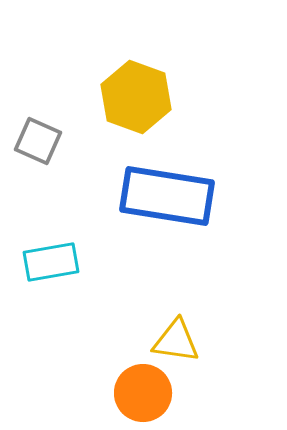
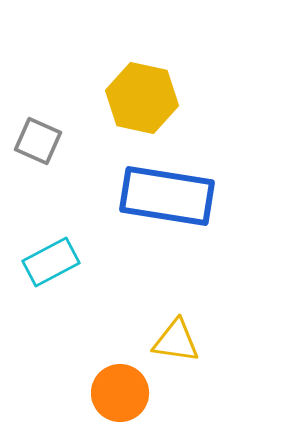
yellow hexagon: moved 6 px right, 1 px down; rotated 8 degrees counterclockwise
cyan rectangle: rotated 18 degrees counterclockwise
orange circle: moved 23 px left
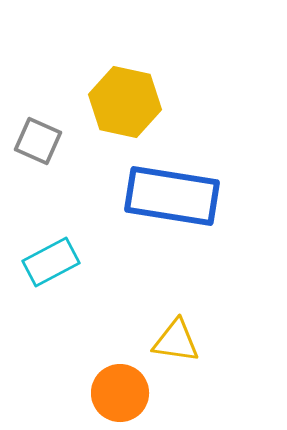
yellow hexagon: moved 17 px left, 4 px down
blue rectangle: moved 5 px right
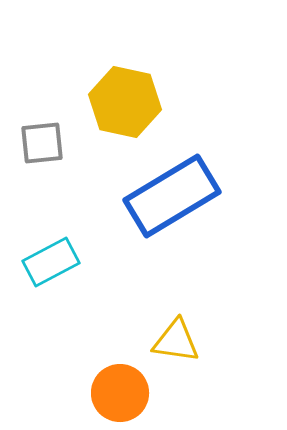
gray square: moved 4 px right, 2 px down; rotated 30 degrees counterclockwise
blue rectangle: rotated 40 degrees counterclockwise
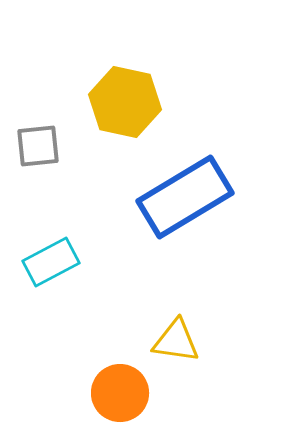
gray square: moved 4 px left, 3 px down
blue rectangle: moved 13 px right, 1 px down
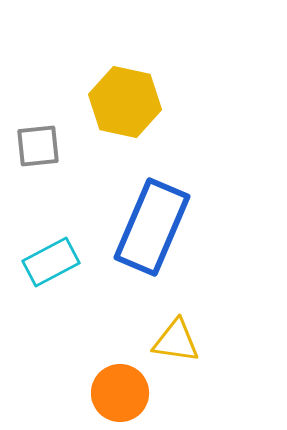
blue rectangle: moved 33 px left, 30 px down; rotated 36 degrees counterclockwise
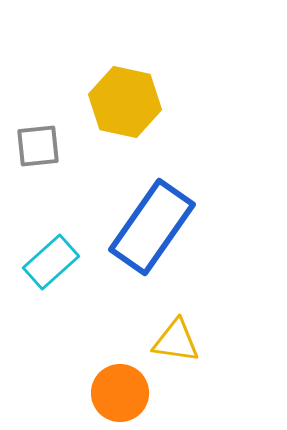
blue rectangle: rotated 12 degrees clockwise
cyan rectangle: rotated 14 degrees counterclockwise
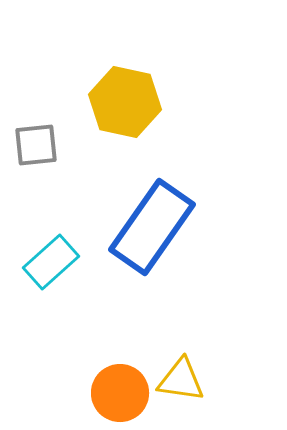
gray square: moved 2 px left, 1 px up
yellow triangle: moved 5 px right, 39 px down
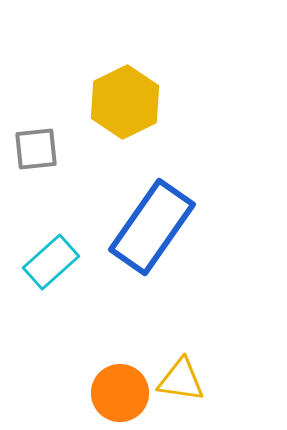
yellow hexagon: rotated 22 degrees clockwise
gray square: moved 4 px down
